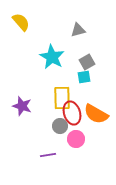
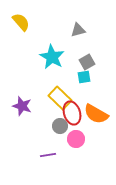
yellow rectangle: moved 2 px left; rotated 45 degrees counterclockwise
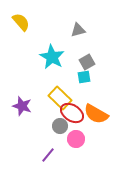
red ellipse: rotated 40 degrees counterclockwise
purple line: rotated 42 degrees counterclockwise
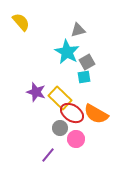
cyan star: moved 15 px right, 5 px up
purple star: moved 14 px right, 14 px up
gray circle: moved 2 px down
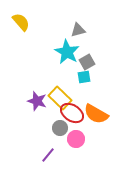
purple star: moved 1 px right, 9 px down
